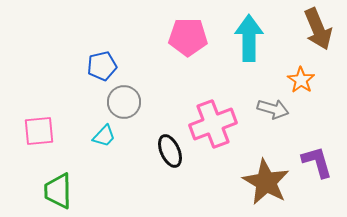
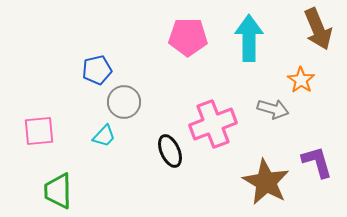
blue pentagon: moved 5 px left, 4 px down
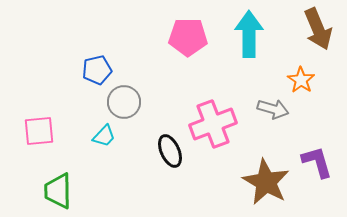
cyan arrow: moved 4 px up
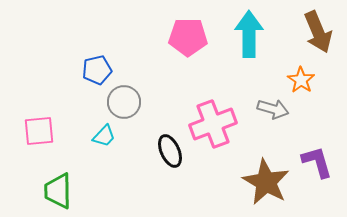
brown arrow: moved 3 px down
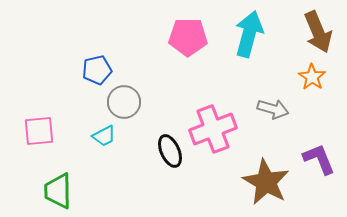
cyan arrow: rotated 15 degrees clockwise
orange star: moved 11 px right, 3 px up
pink cross: moved 5 px down
cyan trapezoid: rotated 20 degrees clockwise
purple L-shape: moved 2 px right, 3 px up; rotated 6 degrees counterclockwise
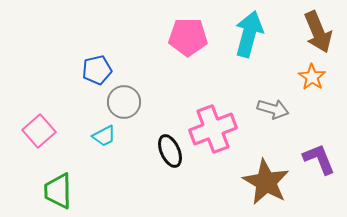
pink square: rotated 36 degrees counterclockwise
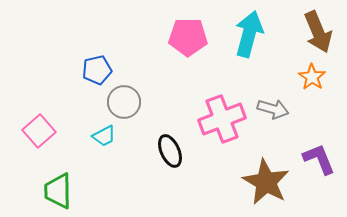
pink cross: moved 9 px right, 10 px up
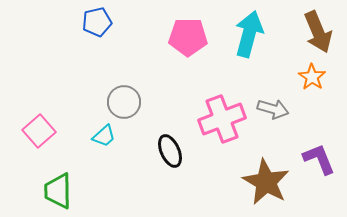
blue pentagon: moved 48 px up
cyan trapezoid: rotated 15 degrees counterclockwise
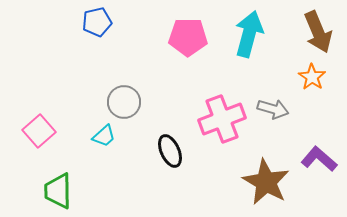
purple L-shape: rotated 27 degrees counterclockwise
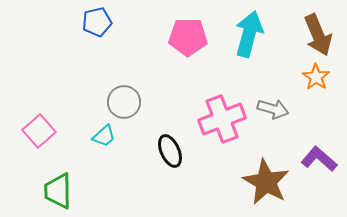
brown arrow: moved 3 px down
orange star: moved 4 px right
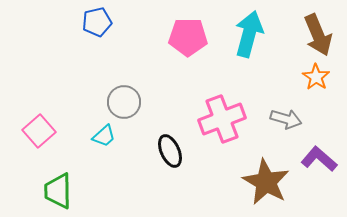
gray arrow: moved 13 px right, 10 px down
